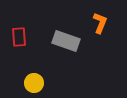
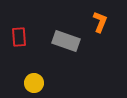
orange L-shape: moved 1 px up
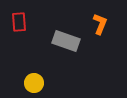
orange L-shape: moved 2 px down
red rectangle: moved 15 px up
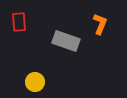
yellow circle: moved 1 px right, 1 px up
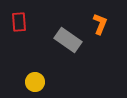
gray rectangle: moved 2 px right, 1 px up; rotated 16 degrees clockwise
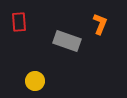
gray rectangle: moved 1 px left, 1 px down; rotated 16 degrees counterclockwise
yellow circle: moved 1 px up
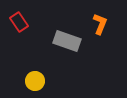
red rectangle: rotated 30 degrees counterclockwise
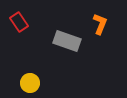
yellow circle: moved 5 px left, 2 px down
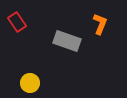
red rectangle: moved 2 px left
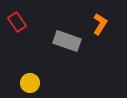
orange L-shape: rotated 10 degrees clockwise
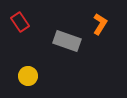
red rectangle: moved 3 px right
yellow circle: moved 2 px left, 7 px up
